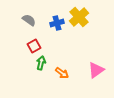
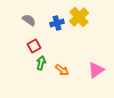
orange arrow: moved 3 px up
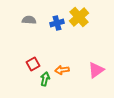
gray semicircle: rotated 32 degrees counterclockwise
red square: moved 1 px left, 18 px down
green arrow: moved 4 px right, 16 px down
orange arrow: rotated 136 degrees clockwise
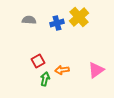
red square: moved 5 px right, 3 px up
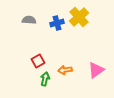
orange arrow: moved 3 px right
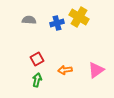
yellow cross: rotated 18 degrees counterclockwise
red square: moved 1 px left, 2 px up
green arrow: moved 8 px left, 1 px down
